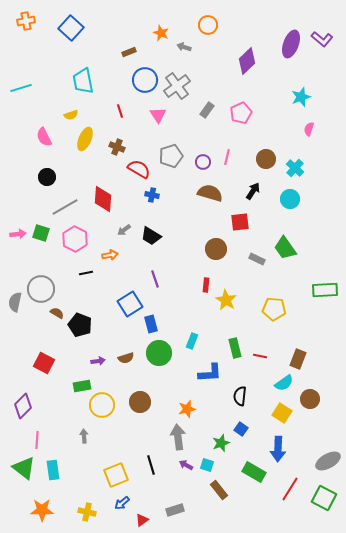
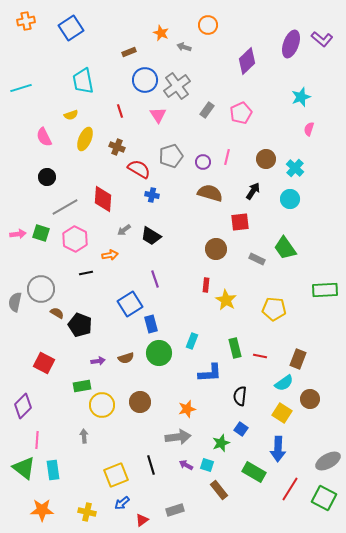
blue square at (71, 28): rotated 15 degrees clockwise
gray arrow at (178, 437): rotated 90 degrees clockwise
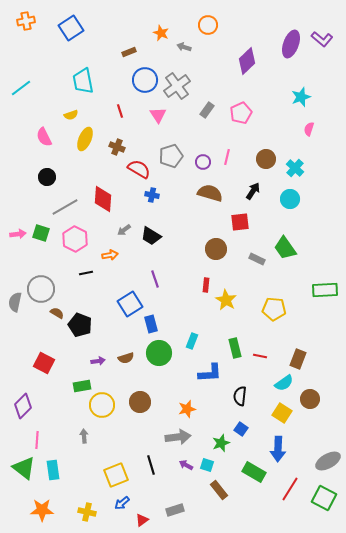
cyan line at (21, 88): rotated 20 degrees counterclockwise
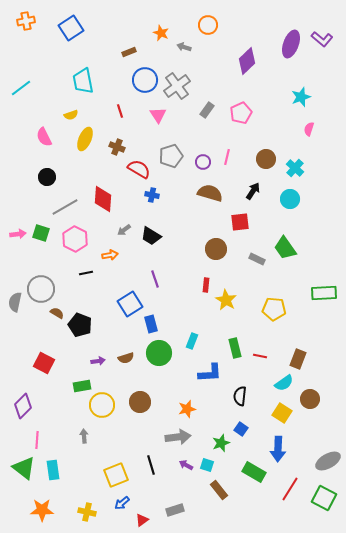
green rectangle at (325, 290): moved 1 px left, 3 px down
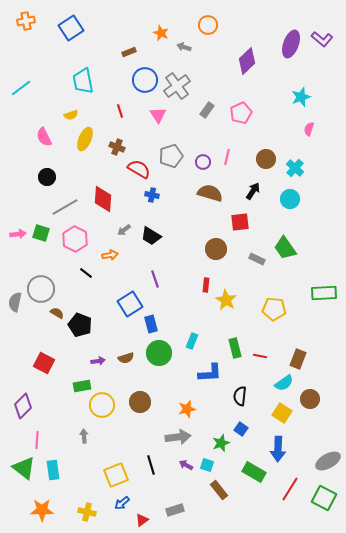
black line at (86, 273): rotated 48 degrees clockwise
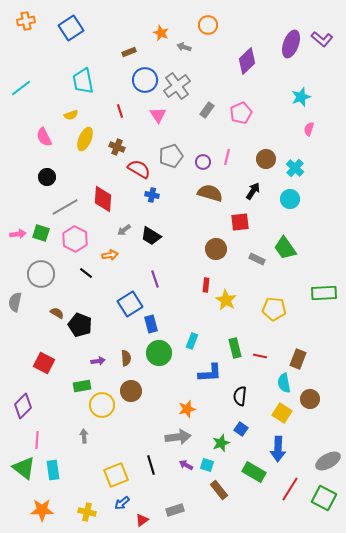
gray circle at (41, 289): moved 15 px up
brown semicircle at (126, 358): rotated 77 degrees counterclockwise
cyan semicircle at (284, 383): rotated 114 degrees clockwise
brown circle at (140, 402): moved 9 px left, 11 px up
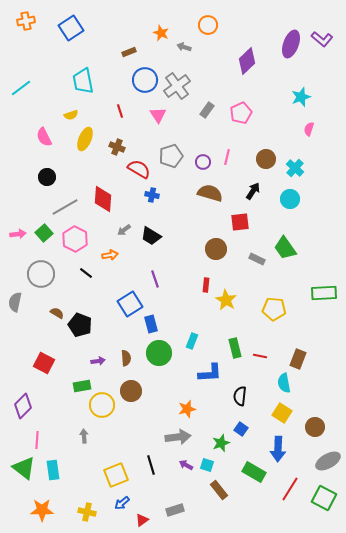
green square at (41, 233): moved 3 px right; rotated 30 degrees clockwise
brown circle at (310, 399): moved 5 px right, 28 px down
